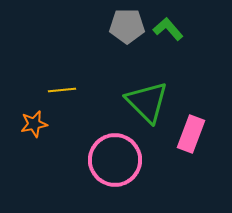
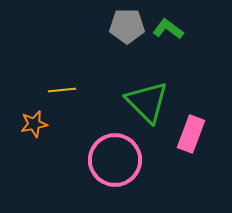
green L-shape: rotated 12 degrees counterclockwise
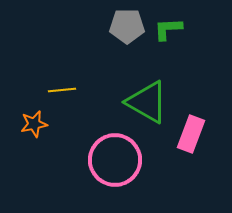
green L-shape: rotated 40 degrees counterclockwise
green triangle: rotated 15 degrees counterclockwise
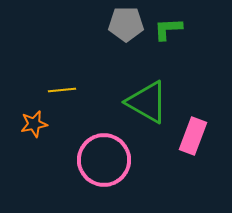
gray pentagon: moved 1 px left, 2 px up
pink rectangle: moved 2 px right, 2 px down
pink circle: moved 11 px left
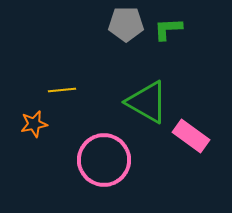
pink rectangle: moved 2 px left; rotated 75 degrees counterclockwise
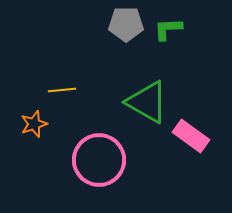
orange star: rotated 8 degrees counterclockwise
pink circle: moved 5 px left
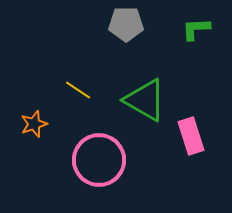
green L-shape: moved 28 px right
yellow line: moved 16 px right; rotated 40 degrees clockwise
green triangle: moved 2 px left, 2 px up
pink rectangle: rotated 36 degrees clockwise
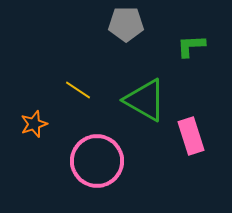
green L-shape: moved 5 px left, 17 px down
pink circle: moved 2 px left, 1 px down
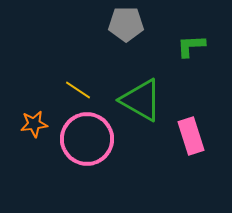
green triangle: moved 4 px left
orange star: rotated 12 degrees clockwise
pink circle: moved 10 px left, 22 px up
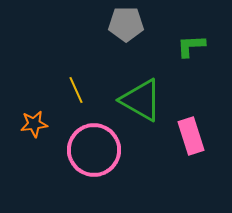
yellow line: moved 2 px left; rotated 32 degrees clockwise
pink circle: moved 7 px right, 11 px down
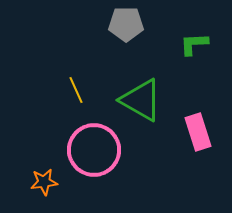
green L-shape: moved 3 px right, 2 px up
orange star: moved 10 px right, 58 px down
pink rectangle: moved 7 px right, 4 px up
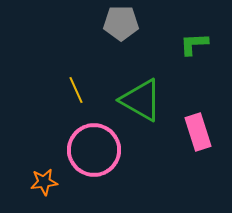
gray pentagon: moved 5 px left, 1 px up
